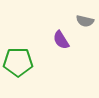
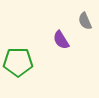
gray semicircle: rotated 54 degrees clockwise
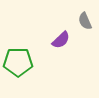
purple semicircle: rotated 102 degrees counterclockwise
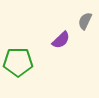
gray semicircle: rotated 48 degrees clockwise
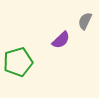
green pentagon: rotated 16 degrees counterclockwise
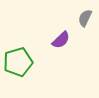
gray semicircle: moved 3 px up
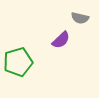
gray semicircle: moved 5 px left; rotated 102 degrees counterclockwise
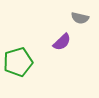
purple semicircle: moved 1 px right, 2 px down
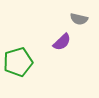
gray semicircle: moved 1 px left, 1 px down
